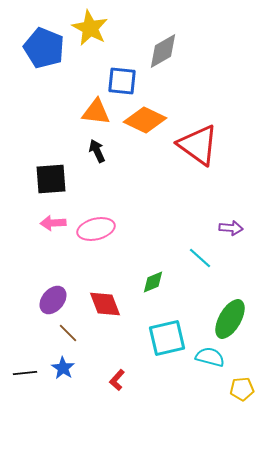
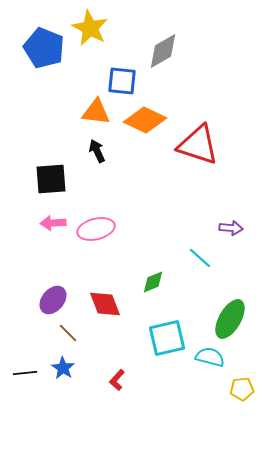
red triangle: rotated 18 degrees counterclockwise
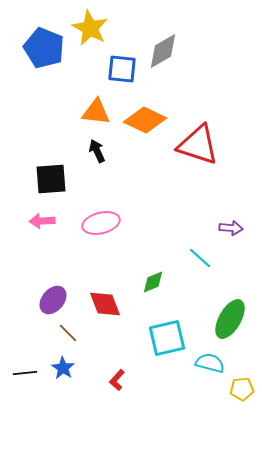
blue square: moved 12 px up
pink arrow: moved 11 px left, 2 px up
pink ellipse: moved 5 px right, 6 px up
cyan semicircle: moved 6 px down
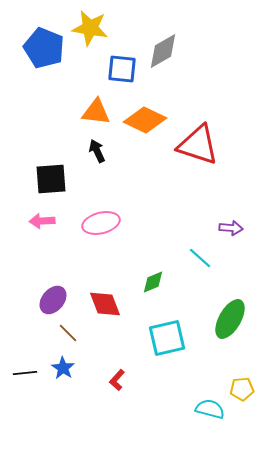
yellow star: rotated 18 degrees counterclockwise
cyan semicircle: moved 46 px down
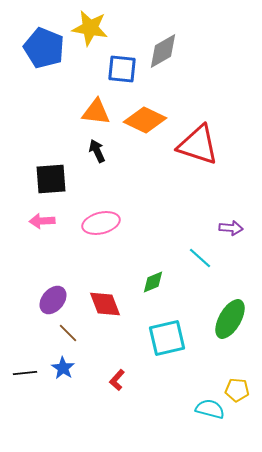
yellow pentagon: moved 5 px left, 1 px down; rotated 10 degrees clockwise
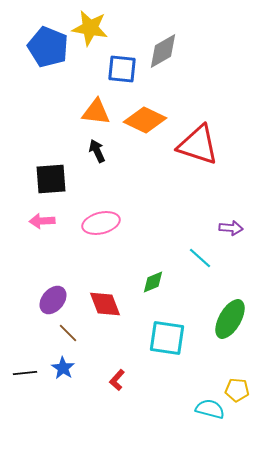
blue pentagon: moved 4 px right, 1 px up
cyan square: rotated 21 degrees clockwise
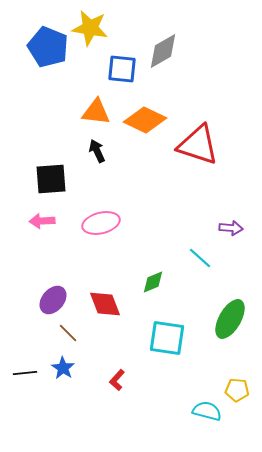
cyan semicircle: moved 3 px left, 2 px down
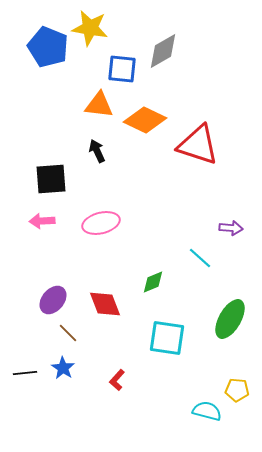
orange triangle: moved 3 px right, 7 px up
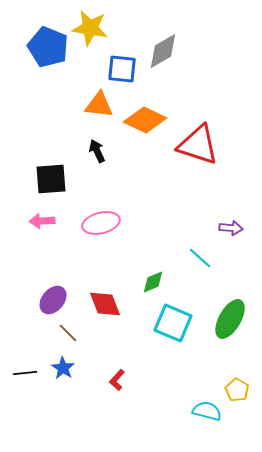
cyan square: moved 6 px right, 15 px up; rotated 15 degrees clockwise
yellow pentagon: rotated 25 degrees clockwise
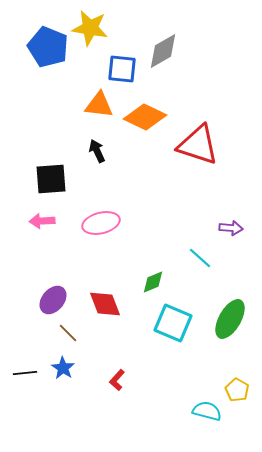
orange diamond: moved 3 px up
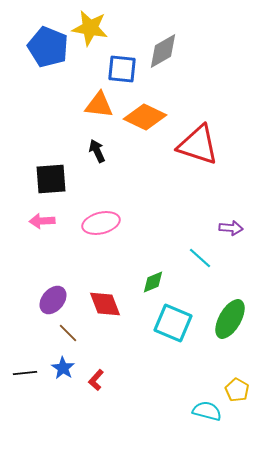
red L-shape: moved 21 px left
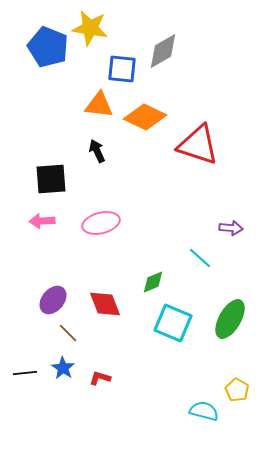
red L-shape: moved 4 px right, 2 px up; rotated 65 degrees clockwise
cyan semicircle: moved 3 px left
